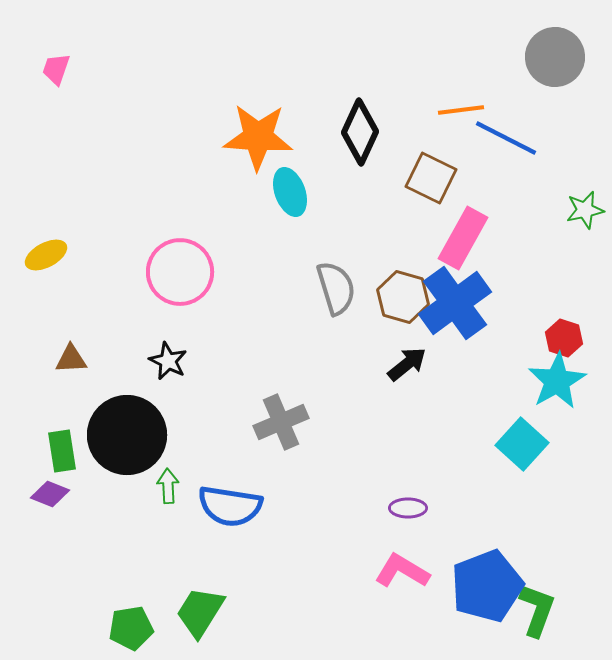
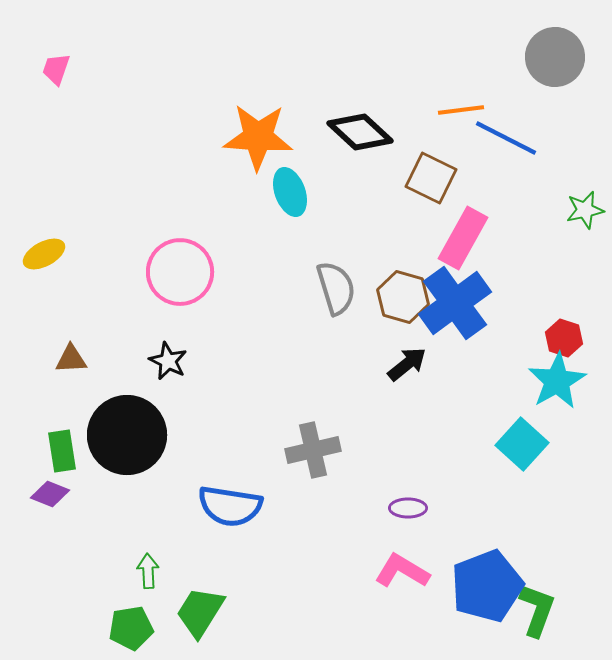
black diamond: rotated 72 degrees counterclockwise
yellow ellipse: moved 2 px left, 1 px up
gray cross: moved 32 px right, 28 px down; rotated 10 degrees clockwise
green arrow: moved 20 px left, 85 px down
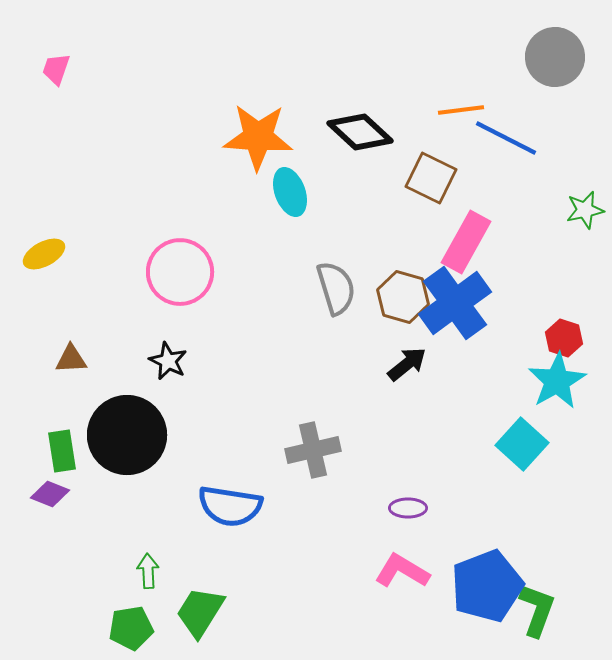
pink rectangle: moved 3 px right, 4 px down
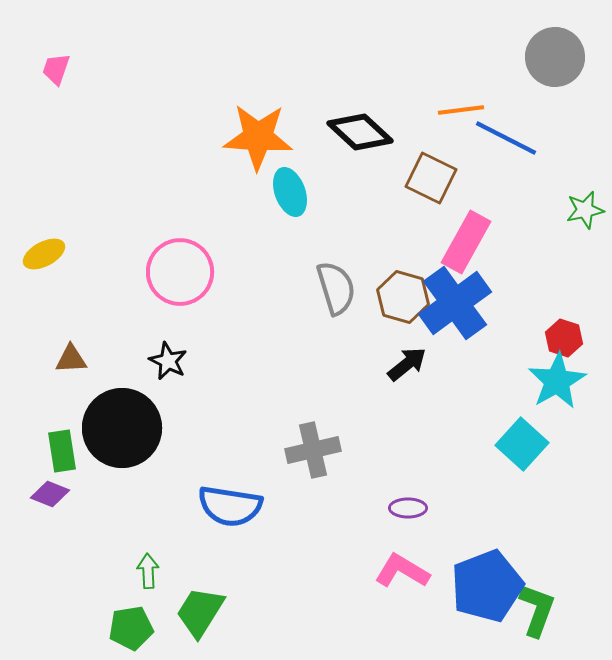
black circle: moved 5 px left, 7 px up
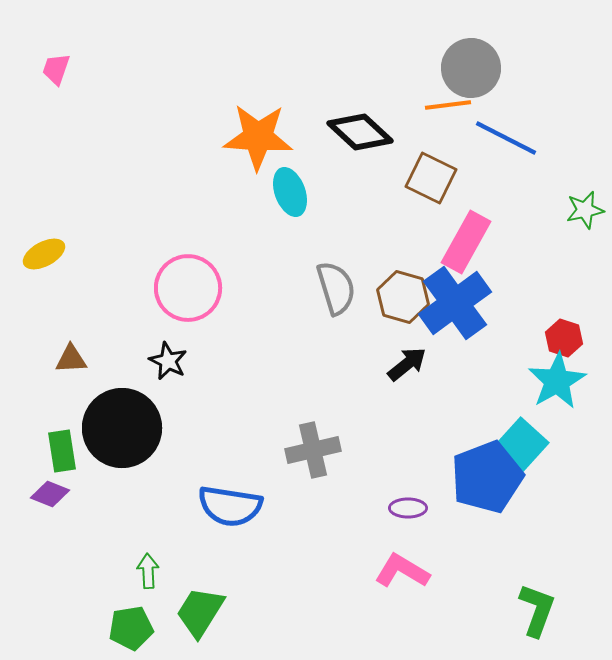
gray circle: moved 84 px left, 11 px down
orange line: moved 13 px left, 5 px up
pink circle: moved 8 px right, 16 px down
blue pentagon: moved 109 px up
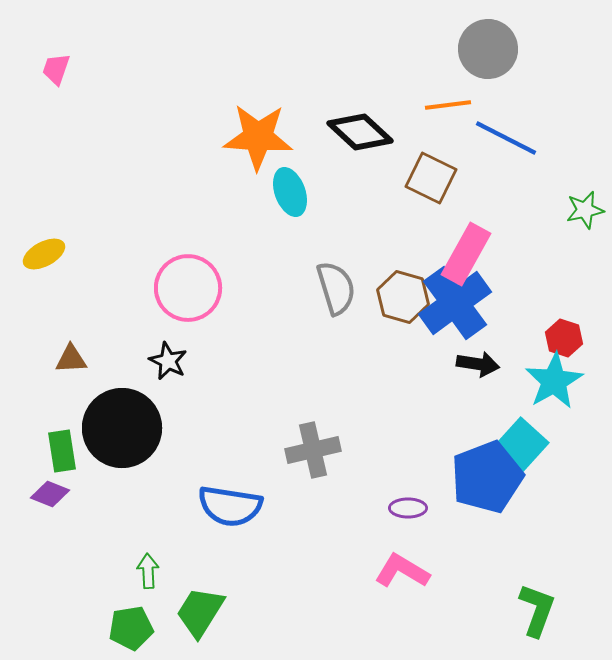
gray circle: moved 17 px right, 19 px up
pink rectangle: moved 12 px down
black arrow: moved 71 px right; rotated 48 degrees clockwise
cyan star: moved 3 px left
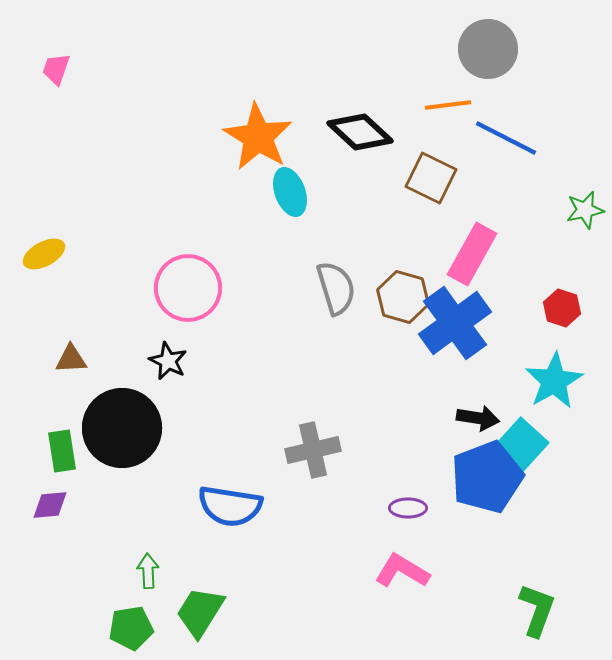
orange star: rotated 28 degrees clockwise
pink rectangle: moved 6 px right
blue cross: moved 20 px down
red hexagon: moved 2 px left, 30 px up
black arrow: moved 54 px down
purple diamond: moved 11 px down; rotated 27 degrees counterclockwise
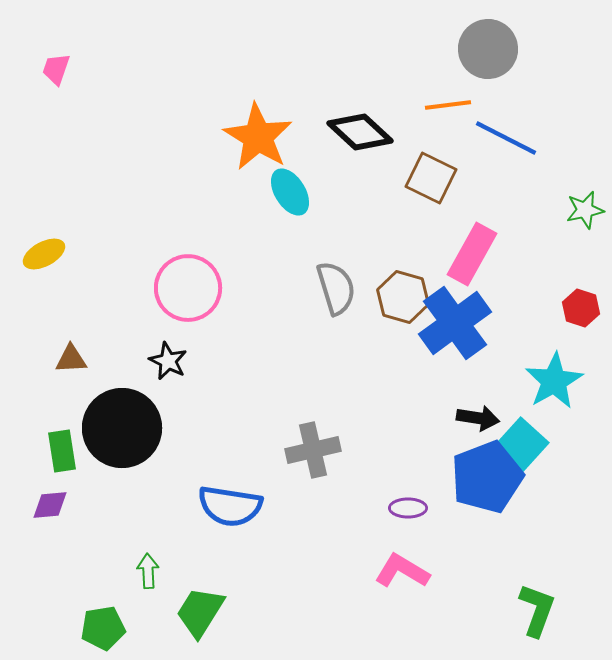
cyan ellipse: rotated 12 degrees counterclockwise
red hexagon: moved 19 px right
green pentagon: moved 28 px left
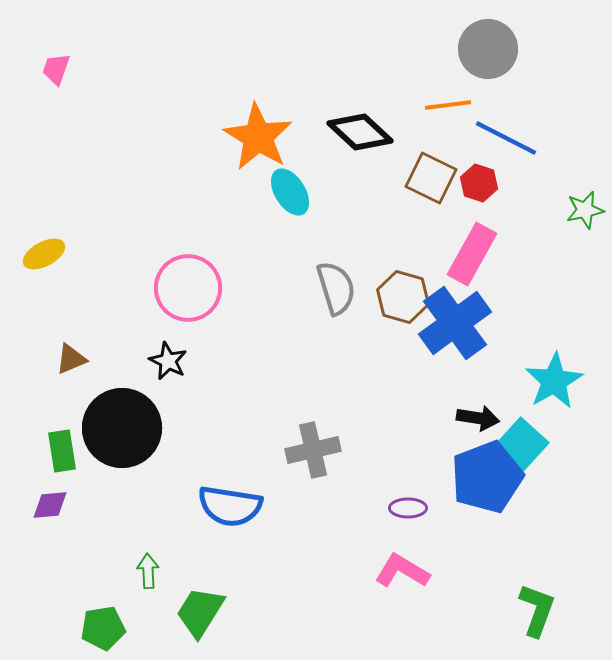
red hexagon: moved 102 px left, 125 px up
brown triangle: rotated 20 degrees counterclockwise
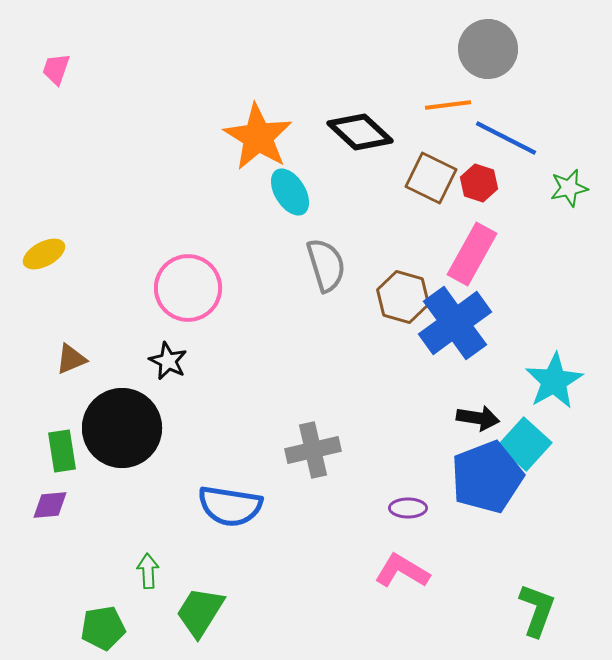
green star: moved 16 px left, 22 px up
gray semicircle: moved 10 px left, 23 px up
cyan square: moved 3 px right
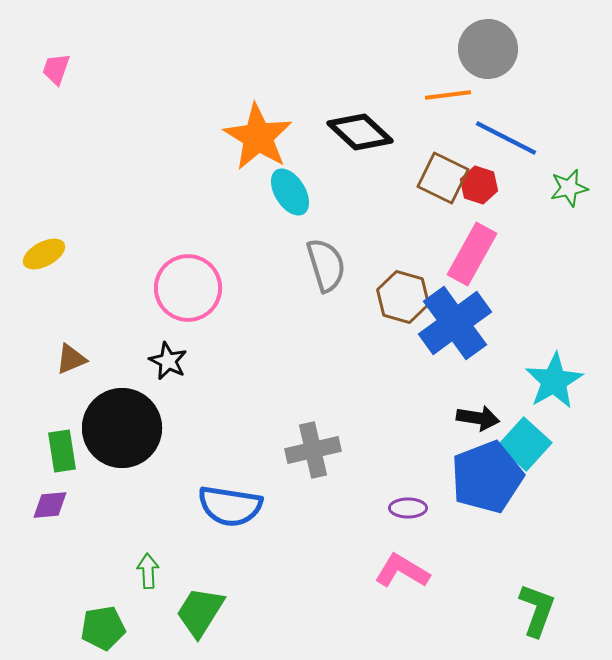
orange line: moved 10 px up
brown square: moved 12 px right
red hexagon: moved 2 px down
